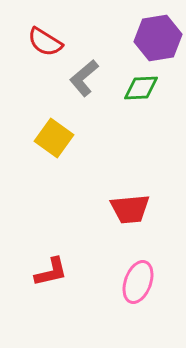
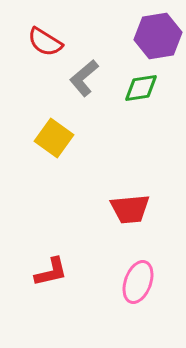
purple hexagon: moved 2 px up
green diamond: rotated 6 degrees counterclockwise
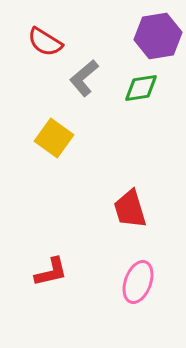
red trapezoid: rotated 78 degrees clockwise
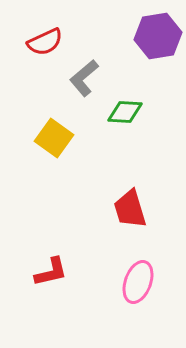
red semicircle: rotated 57 degrees counterclockwise
green diamond: moved 16 px left, 24 px down; rotated 12 degrees clockwise
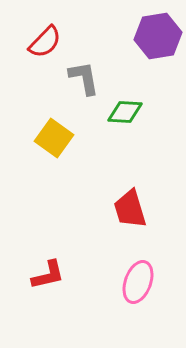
red semicircle: rotated 21 degrees counterclockwise
gray L-shape: rotated 120 degrees clockwise
red L-shape: moved 3 px left, 3 px down
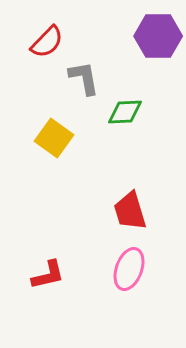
purple hexagon: rotated 9 degrees clockwise
red semicircle: moved 2 px right
green diamond: rotated 6 degrees counterclockwise
red trapezoid: moved 2 px down
pink ellipse: moved 9 px left, 13 px up
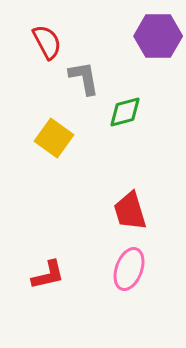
red semicircle: rotated 72 degrees counterclockwise
green diamond: rotated 12 degrees counterclockwise
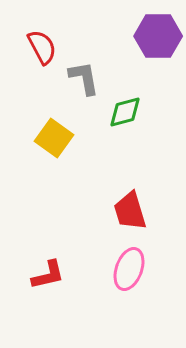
red semicircle: moved 5 px left, 5 px down
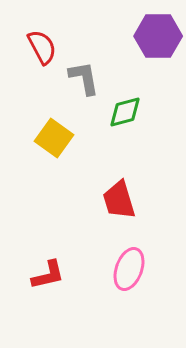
red trapezoid: moved 11 px left, 11 px up
